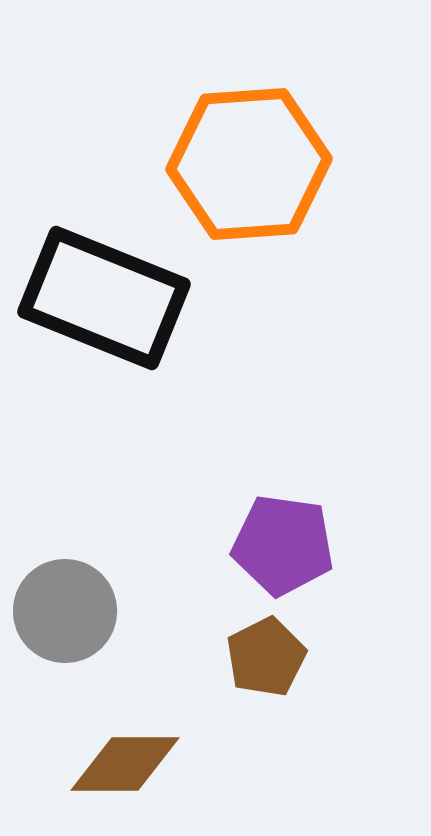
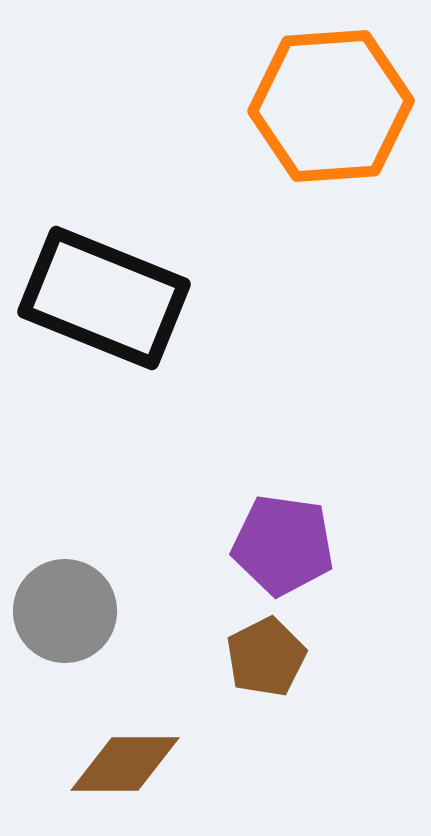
orange hexagon: moved 82 px right, 58 px up
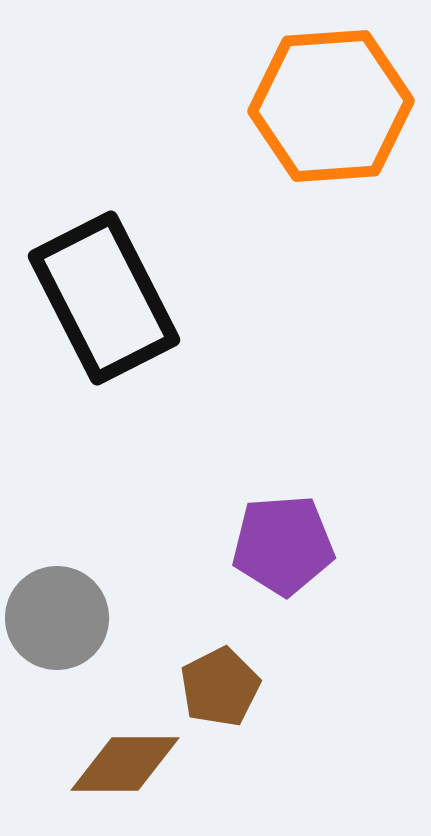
black rectangle: rotated 41 degrees clockwise
purple pentagon: rotated 12 degrees counterclockwise
gray circle: moved 8 px left, 7 px down
brown pentagon: moved 46 px left, 30 px down
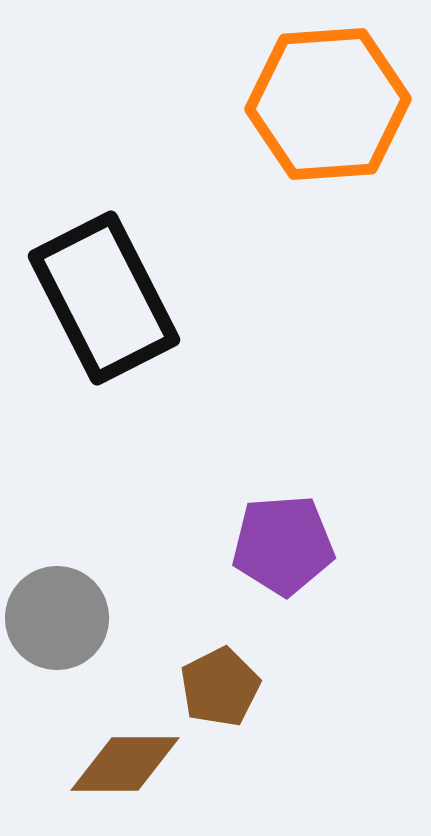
orange hexagon: moved 3 px left, 2 px up
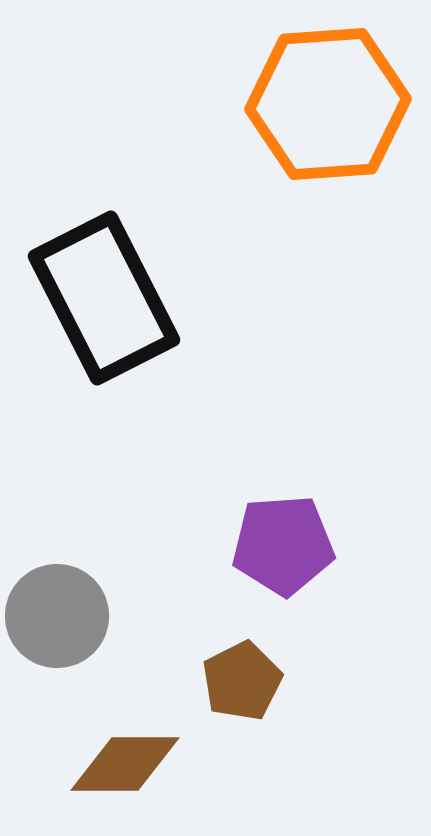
gray circle: moved 2 px up
brown pentagon: moved 22 px right, 6 px up
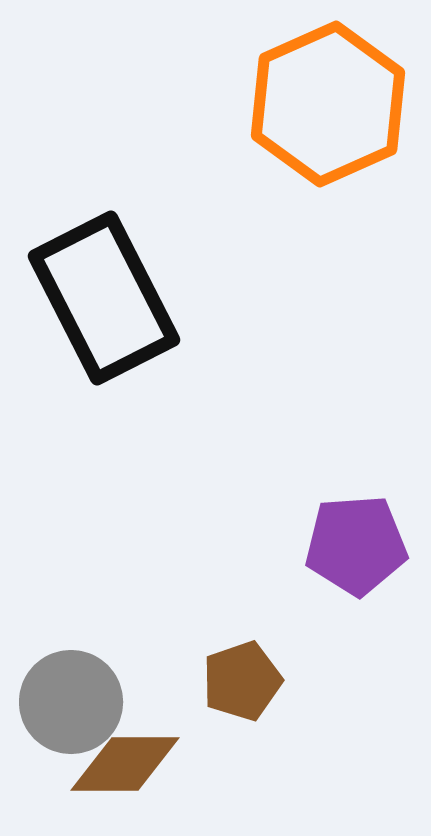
orange hexagon: rotated 20 degrees counterclockwise
purple pentagon: moved 73 px right
gray circle: moved 14 px right, 86 px down
brown pentagon: rotated 8 degrees clockwise
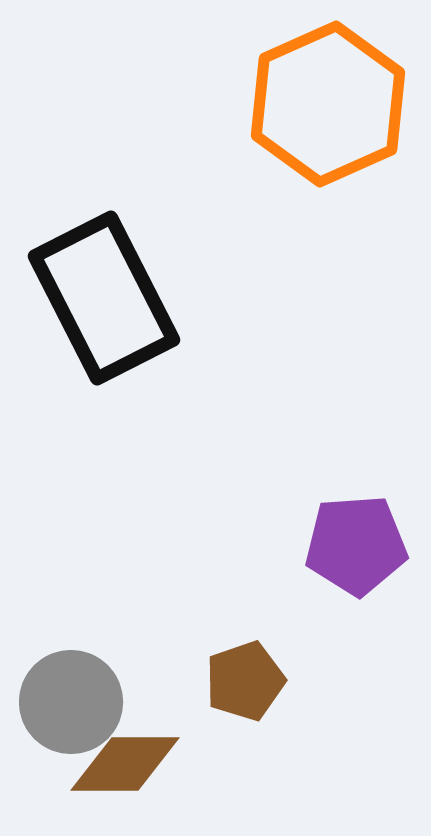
brown pentagon: moved 3 px right
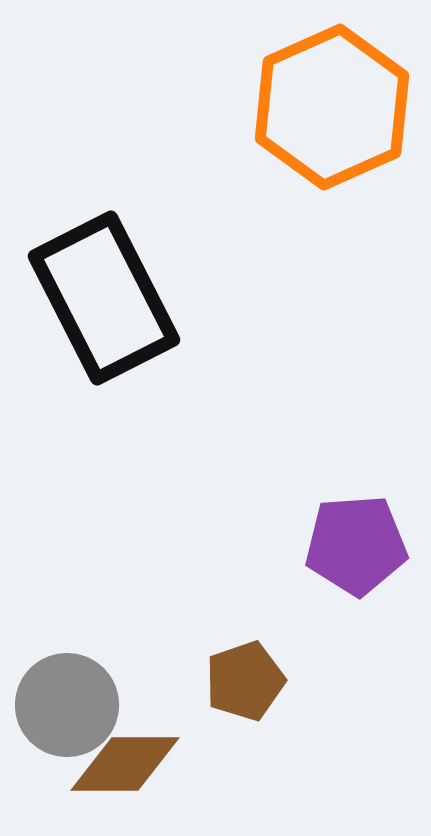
orange hexagon: moved 4 px right, 3 px down
gray circle: moved 4 px left, 3 px down
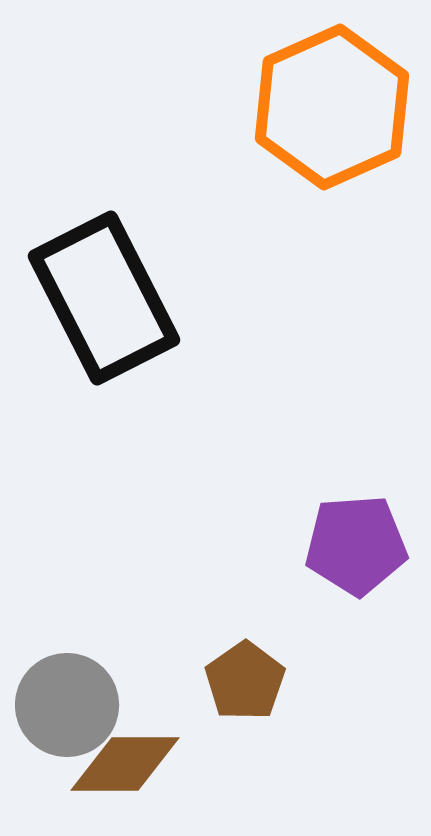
brown pentagon: rotated 16 degrees counterclockwise
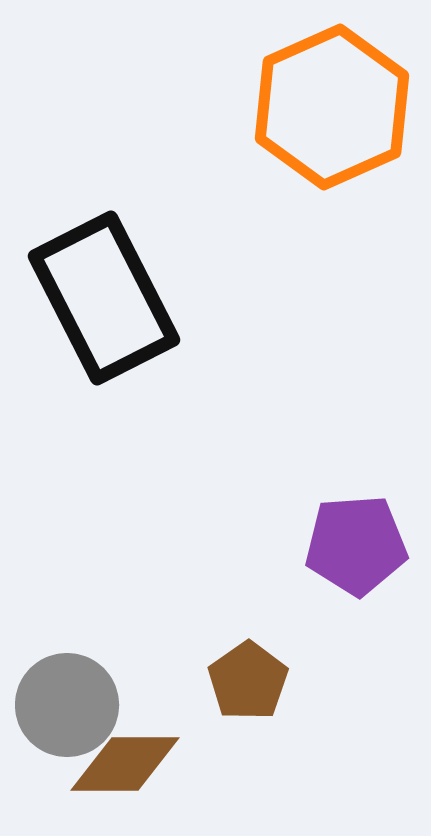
brown pentagon: moved 3 px right
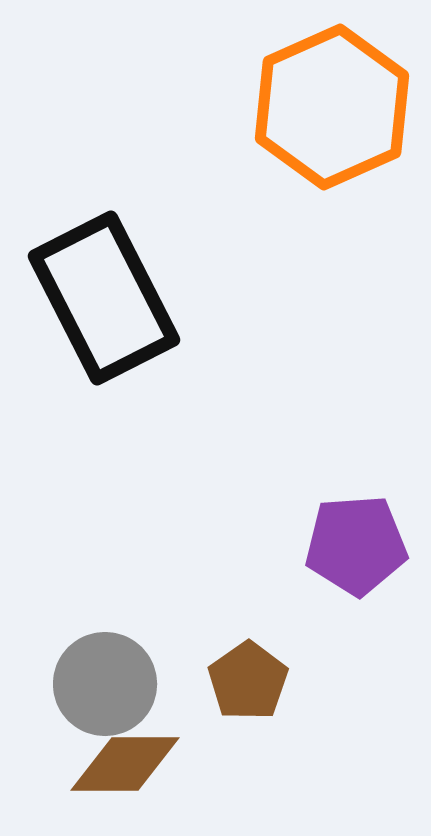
gray circle: moved 38 px right, 21 px up
